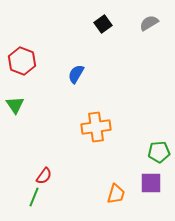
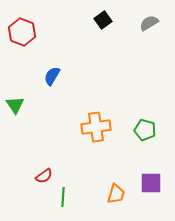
black square: moved 4 px up
red hexagon: moved 29 px up
blue semicircle: moved 24 px left, 2 px down
green pentagon: moved 14 px left, 22 px up; rotated 20 degrees clockwise
red semicircle: rotated 18 degrees clockwise
green line: moved 29 px right; rotated 18 degrees counterclockwise
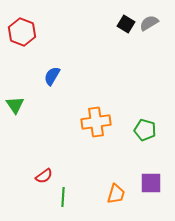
black square: moved 23 px right, 4 px down; rotated 24 degrees counterclockwise
orange cross: moved 5 px up
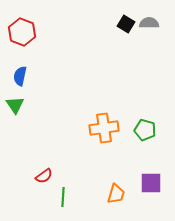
gray semicircle: rotated 30 degrees clockwise
blue semicircle: moved 32 px left; rotated 18 degrees counterclockwise
orange cross: moved 8 px right, 6 px down
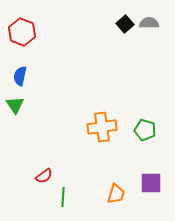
black square: moved 1 px left; rotated 18 degrees clockwise
orange cross: moved 2 px left, 1 px up
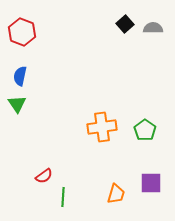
gray semicircle: moved 4 px right, 5 px down
green triangle: moved 2 px right, 1 px up
green pentagon: rotated 20 degrees clockwise
